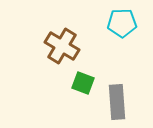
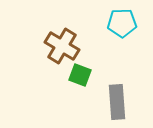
green square: moved 3 px left, 8 px up
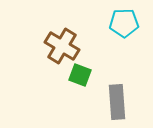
cyan pentagon: moved 2 px right
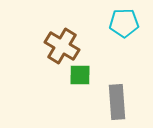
green square: rotated 20 degrees counterclockwise
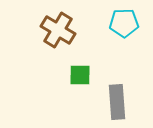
brown cross: moved 4 px left, 16 px up
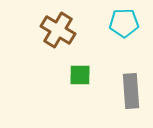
gray rectangle: moved 14 px right, 11 px up
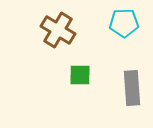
gray rectangle: moved 1 px right, 3 px up
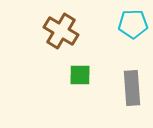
cyan pentagon: moved 9 px right, 1 px down
brown cross: moved 3 px right, 1 px down
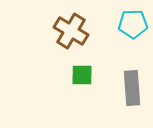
brown cross: moved 10 px right
green square: moved 2 px right
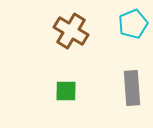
cyan pentagon: rotated 20 degrees counterclockwise
green square: moved 16 px left, 16 px down
